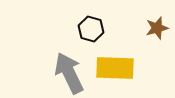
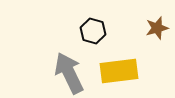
black hexagon: moved 2 px right, 2 px down
yellow rectangle: moved 4 px right, 3 px down; rotated 9 degrees counterclockwise
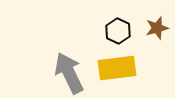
black hexagon: moved 25 px right; rotated 10 degrees clockwise
yellow rectangle: moved 2 px left, 3 px up
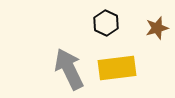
black hexagon: moved 12 px left, 8 px up
gray arrow: moved 4 px up
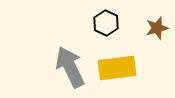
gray arrow: moved 1 px right, 2 px up
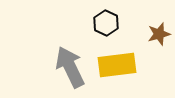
brown star: moved 2 px right, 6 px down
yellow rectangle: moved 3 px up
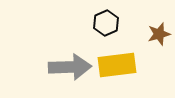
black hexagon: rotated 10 degrees clockwise
gray arrow: rotated 114 degrees clockwise
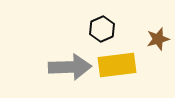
black hexagon: moved 4 px left, 6 px down
brown star: moved 1 px left, 5 px down
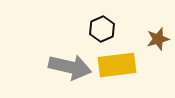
gray arrow: rotated 15 degrees clockwise
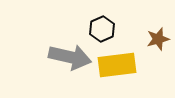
gray arrow: moved 10 px up
